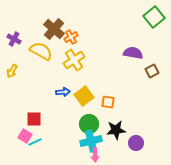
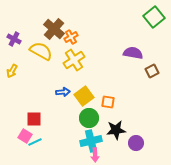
green circle: moved 6 px up
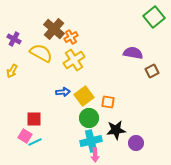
yellow semicircle: moved 2 px down
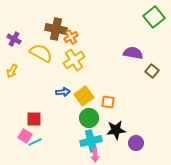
brown cross: moved 2 px right; rotated 30 degrees counterclockwise
brown square: rotated 24 degrees counterclockwise
